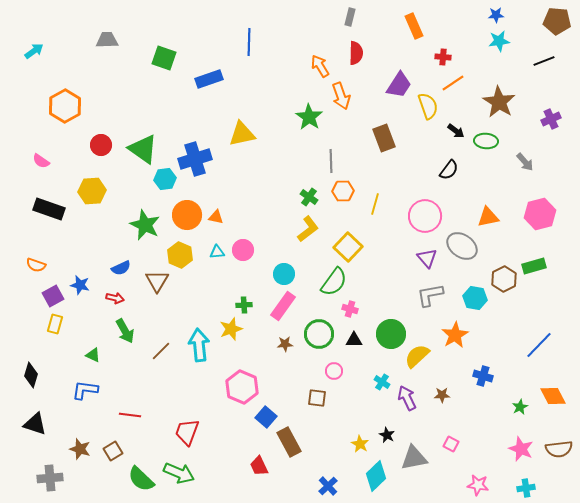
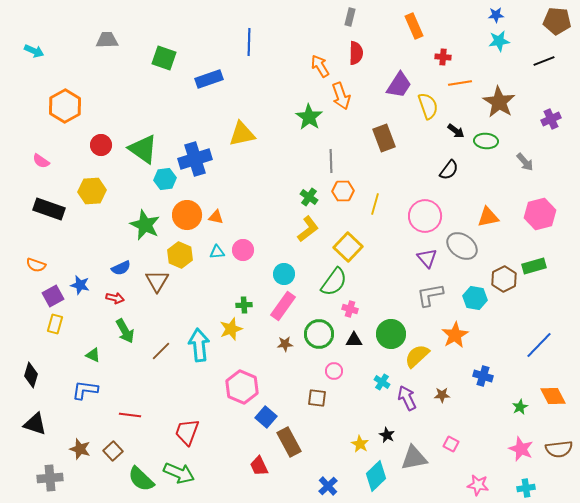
cyan arrow at (34, 51): rotated 60 degrees clockwise
orange line at (453, 83): moved 7 px right; rotated 25 degrees clockwise
brown square at (113, 451): rotated 12 degrees counterclockwise
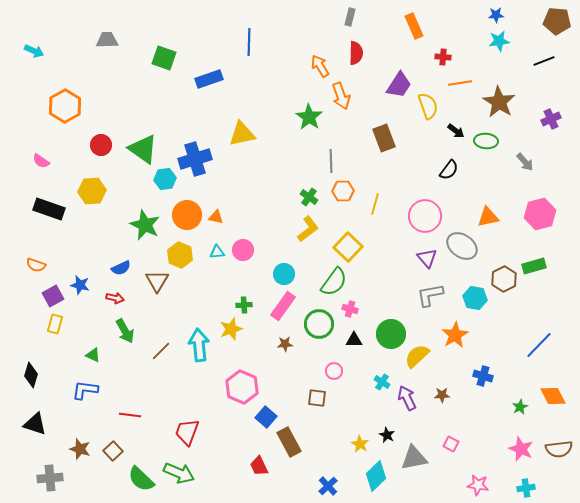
green circle at (319, 334): moved 10 px up
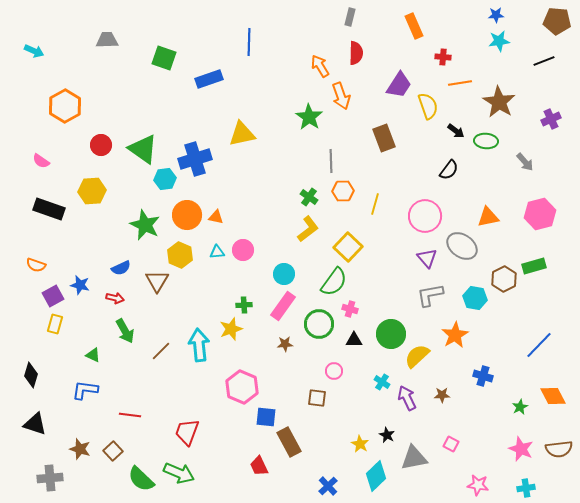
blue square at (266, 417): rotated 35 degrees counterclockwise
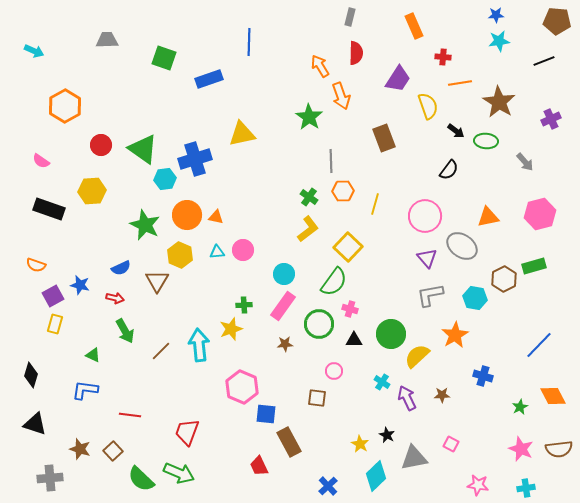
purple trapezoid at (399, 85): moved 1 px left, 6 px up
blue square at (266, 417): moved 3 px up
